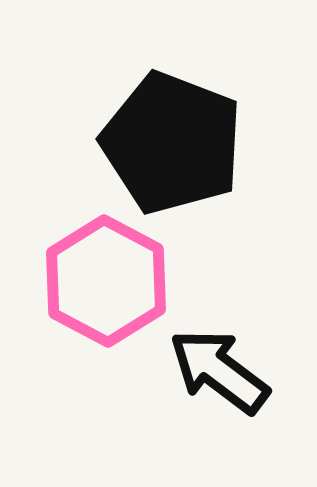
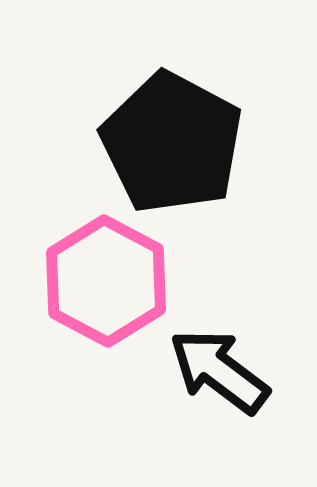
black pentagon: rotated 7 degrees clockwise
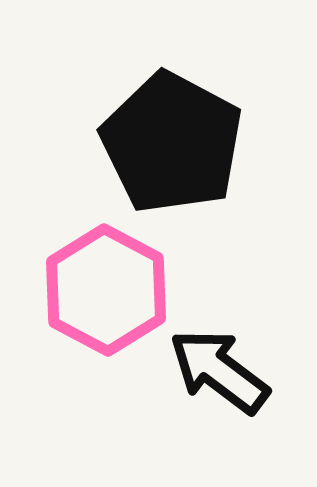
pink hexagon: moved 9 px down
